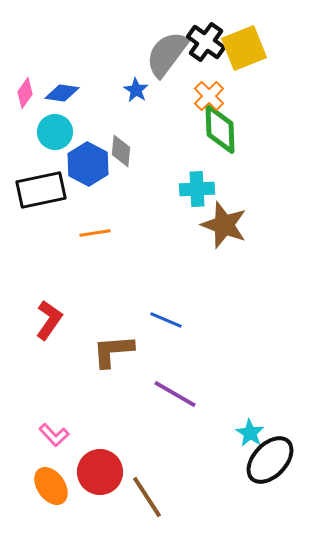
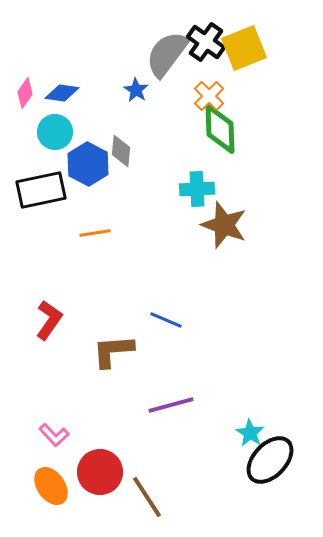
purple line: moved 4 px left, 11 px down; rotated 45 degrees counterclockwise
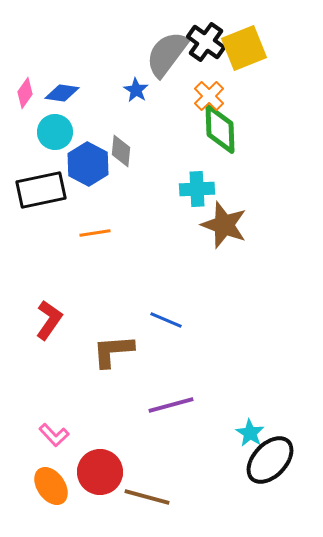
brown line: rotated 42 degrees counterclockwise
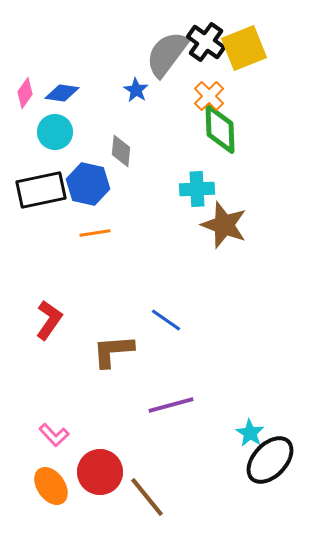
blue hexagon: moved 20 px down; rotated 15 degrees counterclockwise
blue line: rotated 12 degrees clockwise
brown line: rotated 36 degrees clockwise
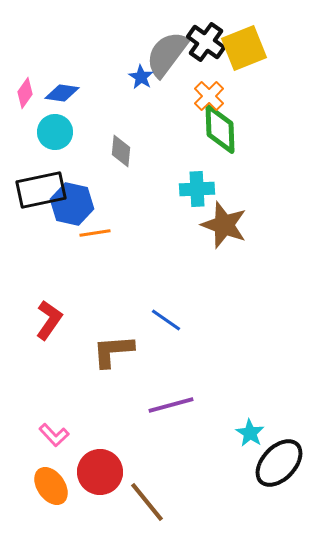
blue star: moved 5 px right, 13 px up
blue hexagon: moved 16 px left, 20 px down
black ellipse: moved 9 px right, 3 px down
brown line: moved 5 px down
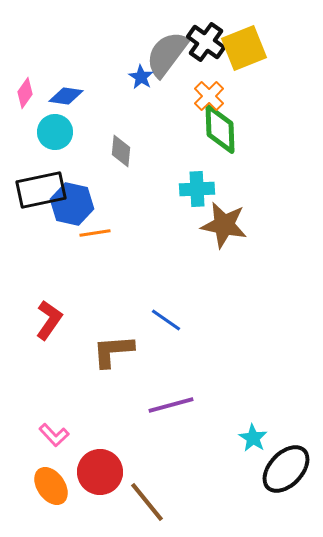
blue diamond: moved 4 px right, 3 px down
brown star: rotated 9 degrees counterclockwise
cyan star: moved 3 px right, 5 px down
black ellipse: moved 7 px right, 6 px down
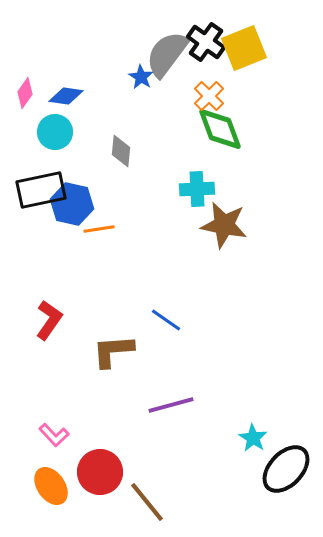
green diamond: rotated 18 degrees counterclockwise
orange line: moved 4 px right, 4 px up
